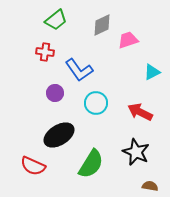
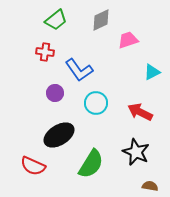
gray diamond: moved 1 px left, 5 px up
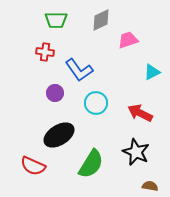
green trapezoid: rotated 40 degrees clockwise
red arrow: moved 1 px down
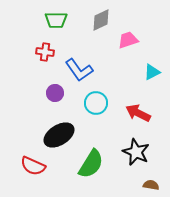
red arrow: moved 2 px left
brown semicircle: moved 1 px right, 1 px up
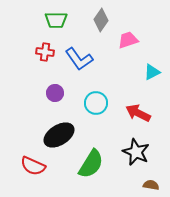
gray diamond: rotated 30 degrees counterclockwise
blue L-shape: moved 11 px up
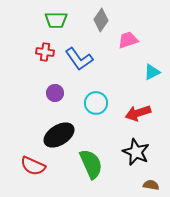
red arrow: rotated 45 degrees counterclockwise
green semicircle: rotated 56 degrees counterclockwise
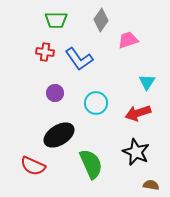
cyan triangle: moved 5 px left, 10 px down; rotated 30 degrees counterclockwise
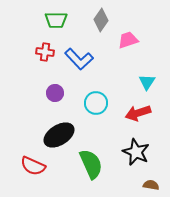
blue L-shape: rotated 8 degrees counterclockwise
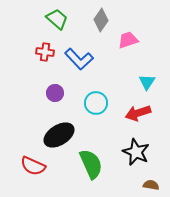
green trapezoid: moved 1 px right, 1 px up; rotated 140 degrees counterclockwise
